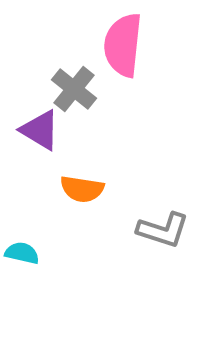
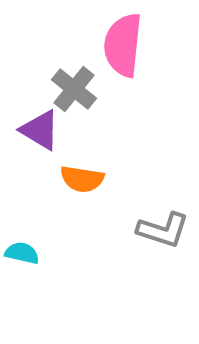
orange semicircle: moved 10 px up
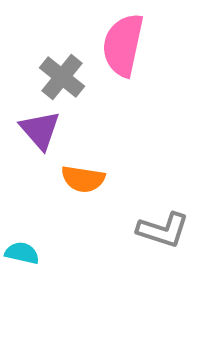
pink semicircle: rotated 6 degrees clockwise
gray cross: moved 12 px left, 12 px up
purple triangle: rotated 18 degrees clockwise
orange semicircle: moved 1 px right
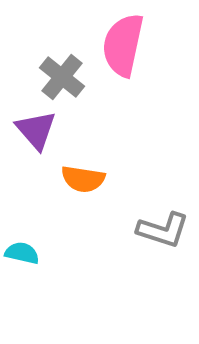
purple triangle: moved 4 px left
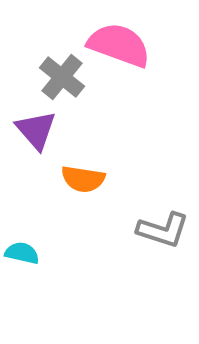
pink semicircle: moved 4 px left; rotated 98 degrees clockwise
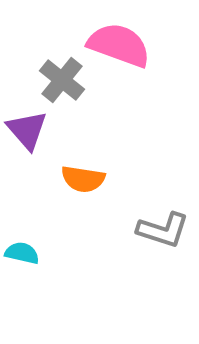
gray cross: moved 3 px down
purple triangle: moved 9 px left
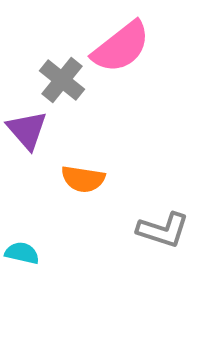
pink semicircle: moved 2 px right, 2 px down; rotated 122 degrees clockwise
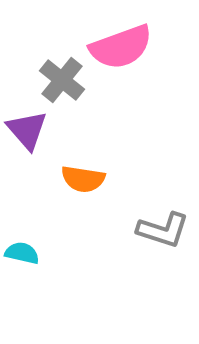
pink semicircle: rotated 18 degrees clockwise
